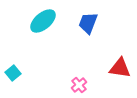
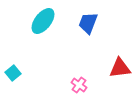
cyan ellipse: rotated 12 degrees counterclockwise
red triangle: rotated 15 degrees counterclockwise
pink cross: rotated 14 degrees counterclockwise
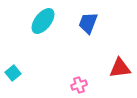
pink cross: rotated 35 degrees clockwise
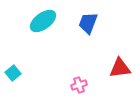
cyan ellipse: rotated 16 degrees clockwise
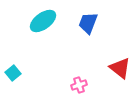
red triangle: rotated 45 degrees clockwise
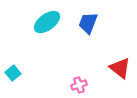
cyan ellipse: moved 4 px right, 1 px down
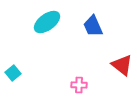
blue trapezoid: moved 5 px right, 3 px down; rotated 45 degrees counterclockwise
red triangle: moved 2 px right, 3 px up
pink cross: rotated 21 degrees clockwise
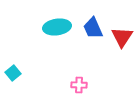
cyan ellipse: moved 10 px right, 5 px down; rotated 28 degrees clockwise
blue trapezoid: moved 2 px down
red triangle: moved 28 px up; rotated 25 degrees clockwise
